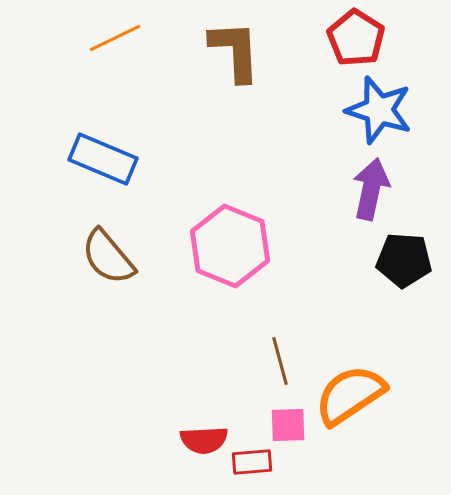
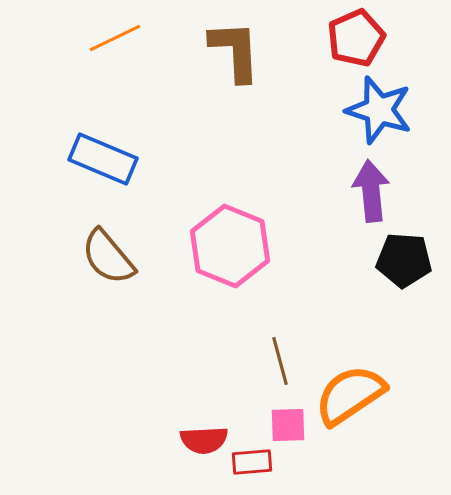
red pentagon: rotated 16 degrees clockwise
purple arrow: moved 2 px down; rotated 18 degrees counterclockwise
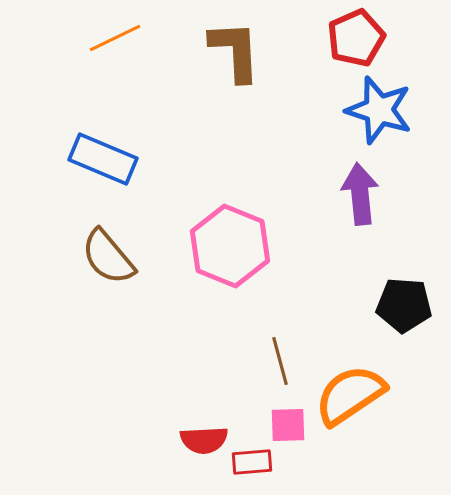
purple arrow: moved 11 px left, 3 px down
black pentagon: moved 45 px down
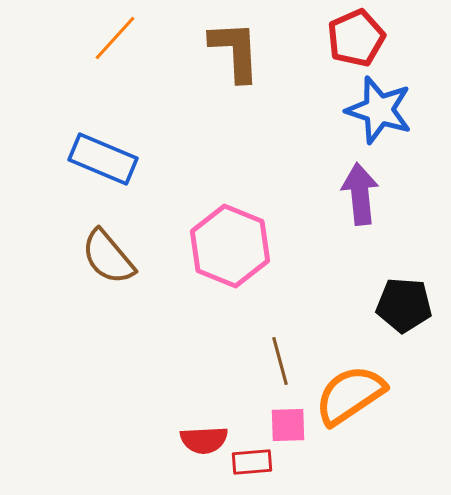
orange line: rotated 22 degrees counterclockwise
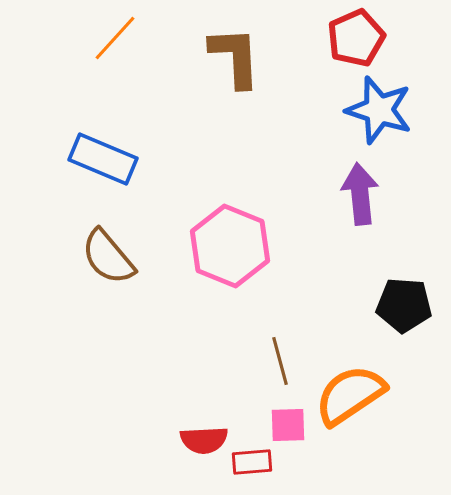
brown L-shape: moved 6 px down
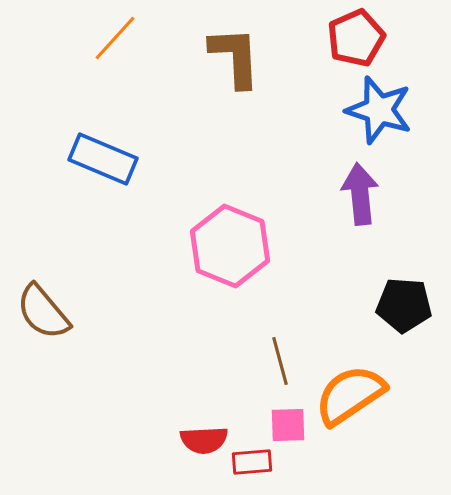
brown semicircle: moved 65 px left, 55 px down
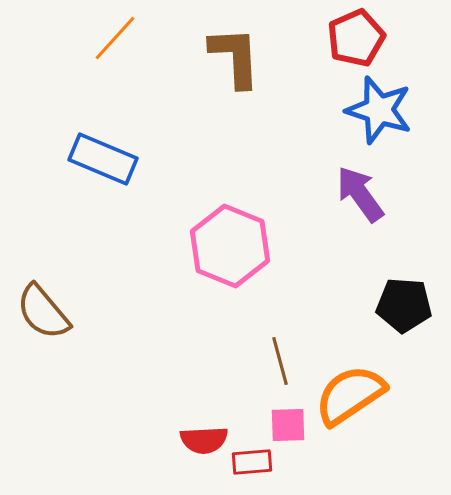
purple arrow: rotated 30 degrees counterclockwise
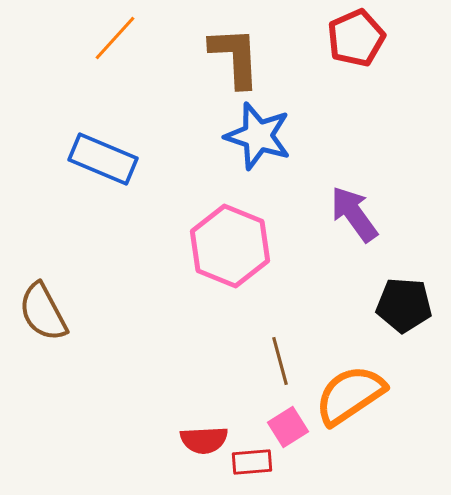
blue star: moved 121 px left, 26 px down
purple arrow: moved 6 px left, 20 px down
brown semicircle: rotated 12 degrees clockwise
pink square: moved 2 px down; rotated 30 degrees counterclockwise
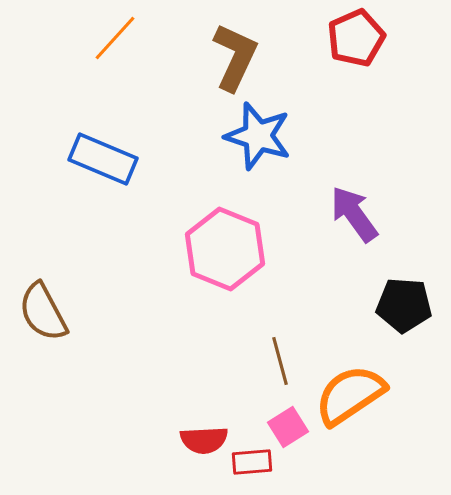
brown L-shape: rotated 28 degrees clockwise
pink hexagon: moved 5 px left, 3 px down
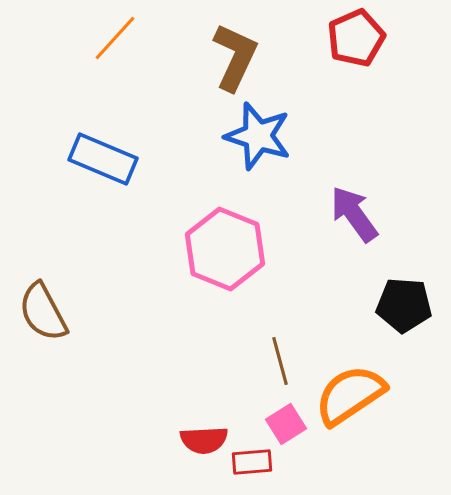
pink square: moved 2 px left, 3 px up
